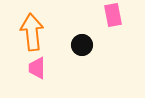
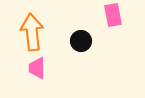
black circle: moved 1 px left, 4 px up
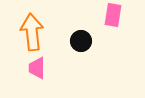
pink rectangle: rotated 20 degrees clockwise
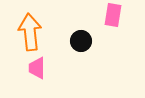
orange arrow: moved 2 px left
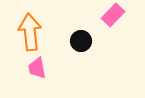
pink rectangle: rotated 35 degrees clockwise
pink trapezoid: rotated 10 degrees counterclockwise
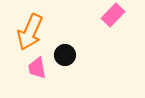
orange arrow: rotated 150 degrees counterclockwise
black circle: moved 16 px left, 14 px down
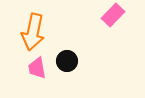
orange arrow: moved 3 px right; rotated 12 degrees counterclockwise
black circle: moved 2 px right, 6 px down
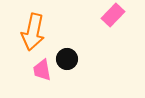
black circle: moved 2 px up
pink trapezoid: moved 5 px right, 2 px down
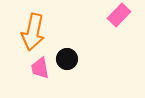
pink rectangle: moved 6 px right
pink trapezoid: moved 2 px left, 2 px up
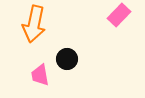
orange arrow: moved 1 px right, 8 px up
pink trapezoid: moved 7 px down
